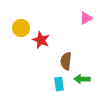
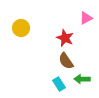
red star: moved 24 px right, 2 px up
brown semicircle: rotated 42 degrees counterclockwise
cyan rectangle: rotated 24 degrees counterclockwise
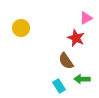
red star: moved 11 px right
cyan rectangle: moved 2 px down
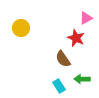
brown semicircle: moved 3 px left, 2 px up
